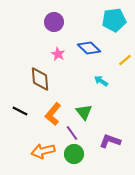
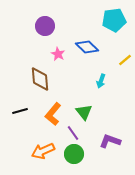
purple circle: moved 9 px left, 4 px down
blue diamond: moved 2 px left, 1 px up
cyan arrow: rotated 104 degrees counterclockwise
black line: rotated 42 degrees counterclockwise
purple line: moved 1 px right
orange arrow: rotated 10 degrees counterclockwise
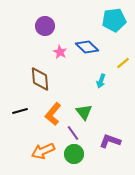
pink star: moved 2 px right, 2 px up
yellow line: moved 2 px left, 3 px down
